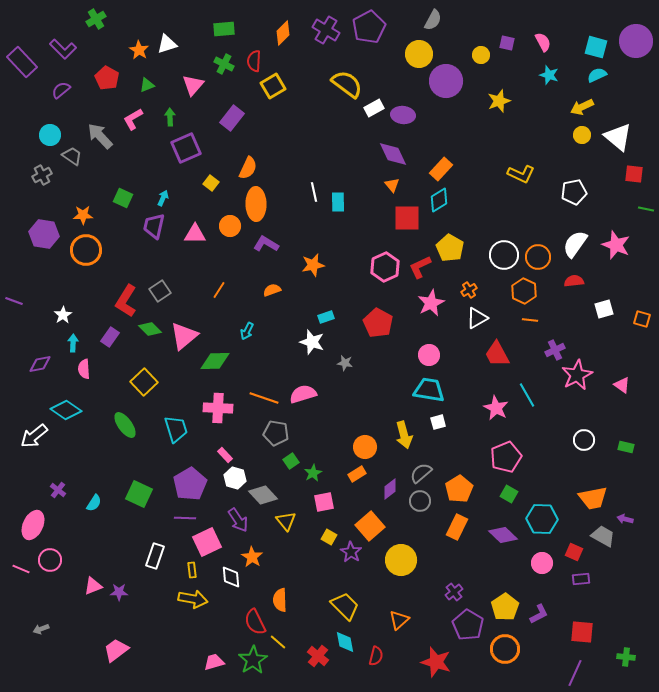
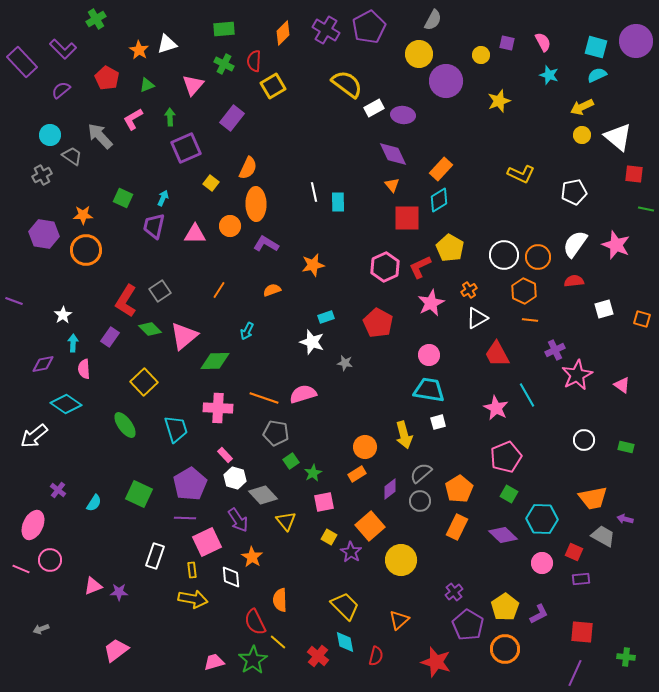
purple diamond at (40, 364): moved 3 px right
cyan diamond at (66, 410): moved 6 px up
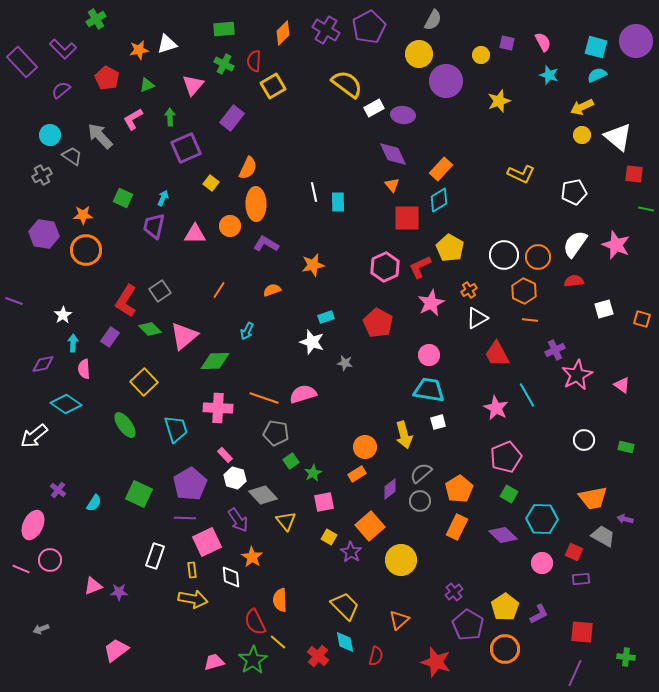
orange star at (139, 50): rotated 30 degrees clockwise
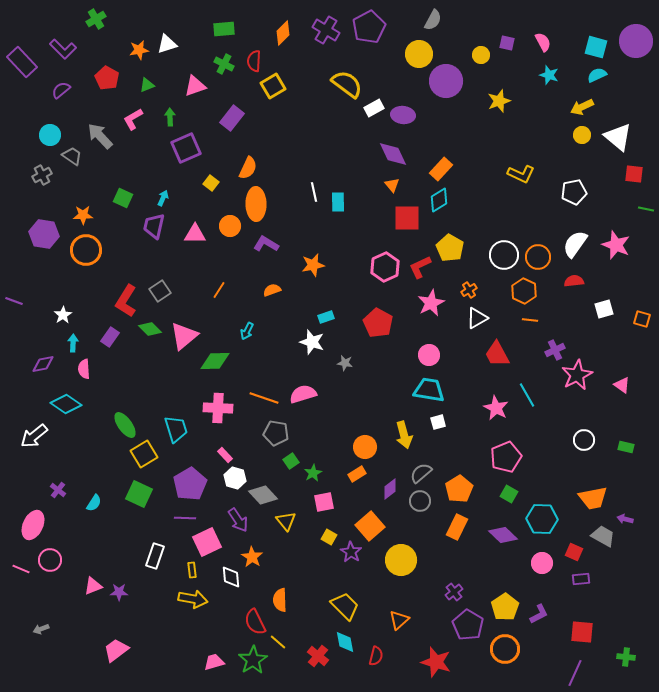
pink triangle at (193, 85): moved 2 px right, 1 px down; rotated 30 degrees clockwise
yellow square at (144, 382): moved 72 px down; rotated 12 degrees clockwise
